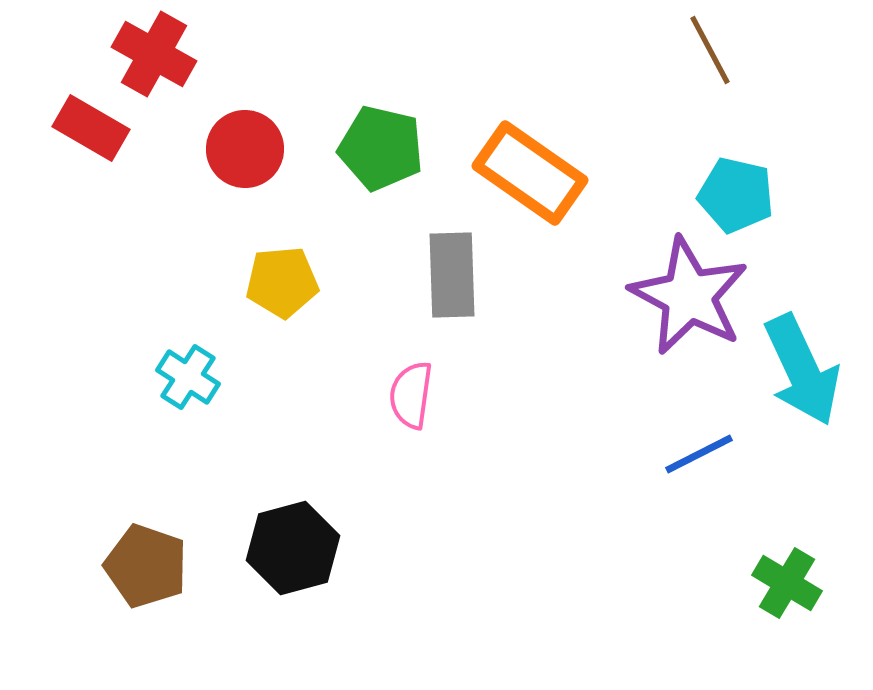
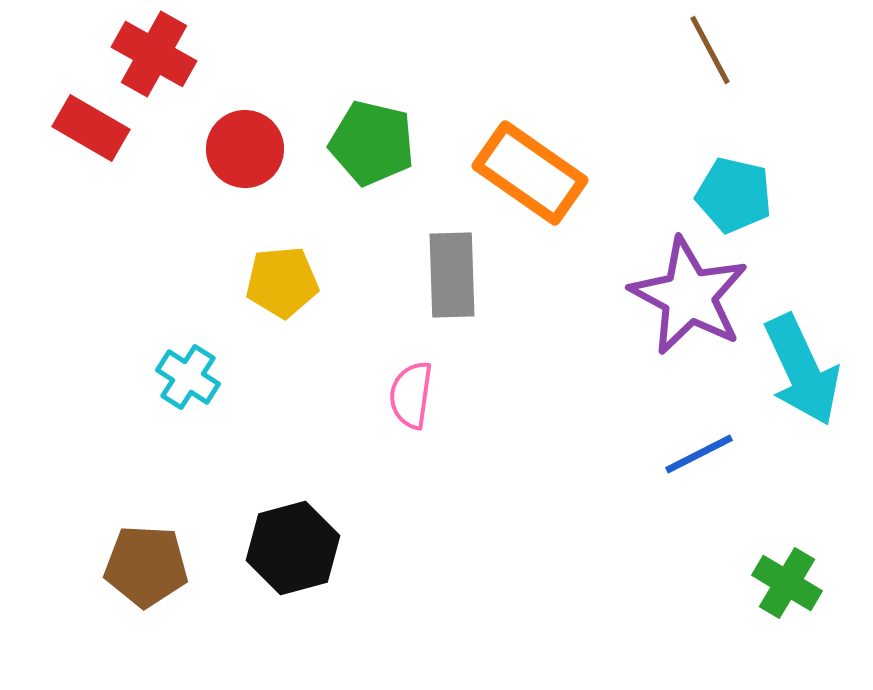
green pentagon: moved 9 px left, 5 px up
cyan pentagon: moved 2 px left
brown pentagon: rotated 16 degrees counterclockwise
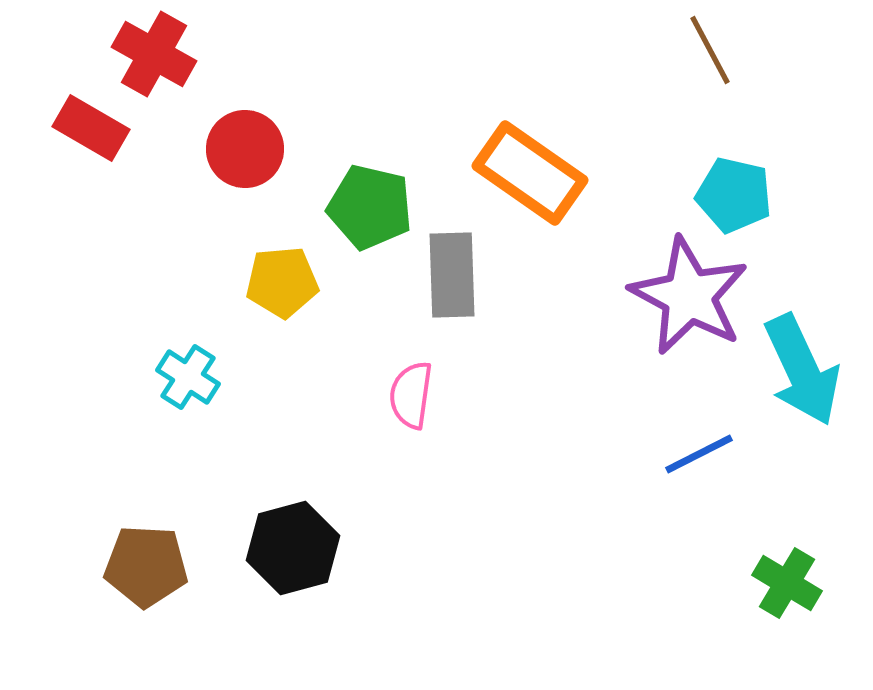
green pentagon: moved 2 px left, 64 px down
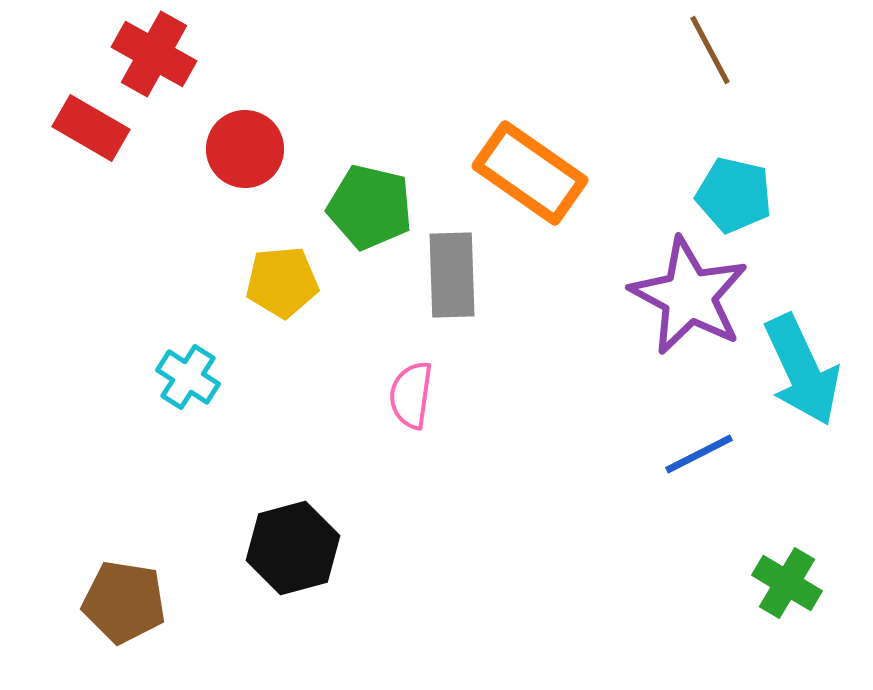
brown pentagon: moved 22 px left, 36 px down; rotated 6 degrees clockwise
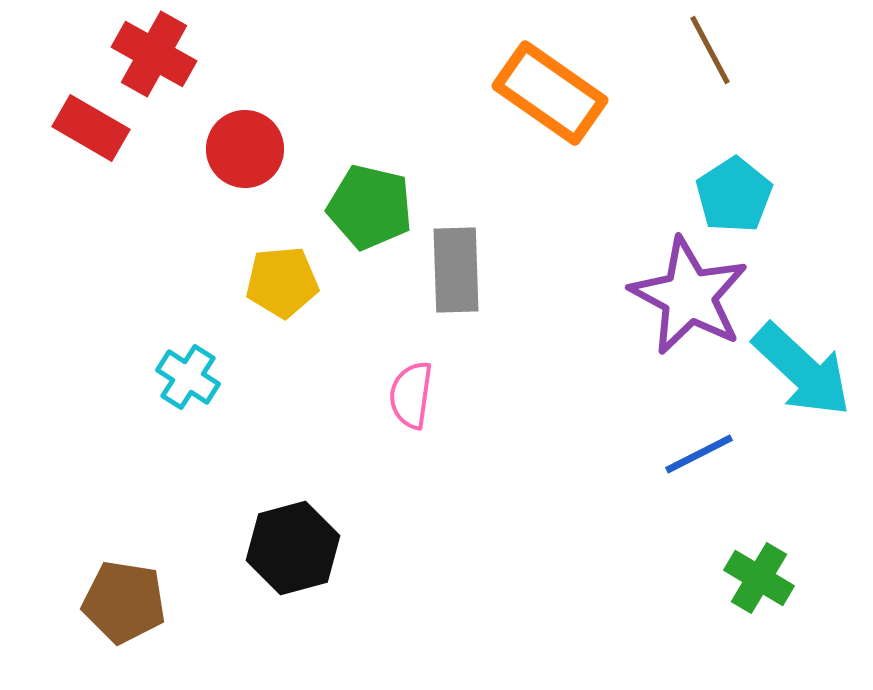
orange rectangle: moved 20 px right, 80 px up
cyan pentagon: rotated 26 degrees clockwise
gray rectangle: moved 4 px right, 5 px up
cyan arrow: rotated 22 degrees counterclockwise
green cross: moved 28 px left, 5 px up
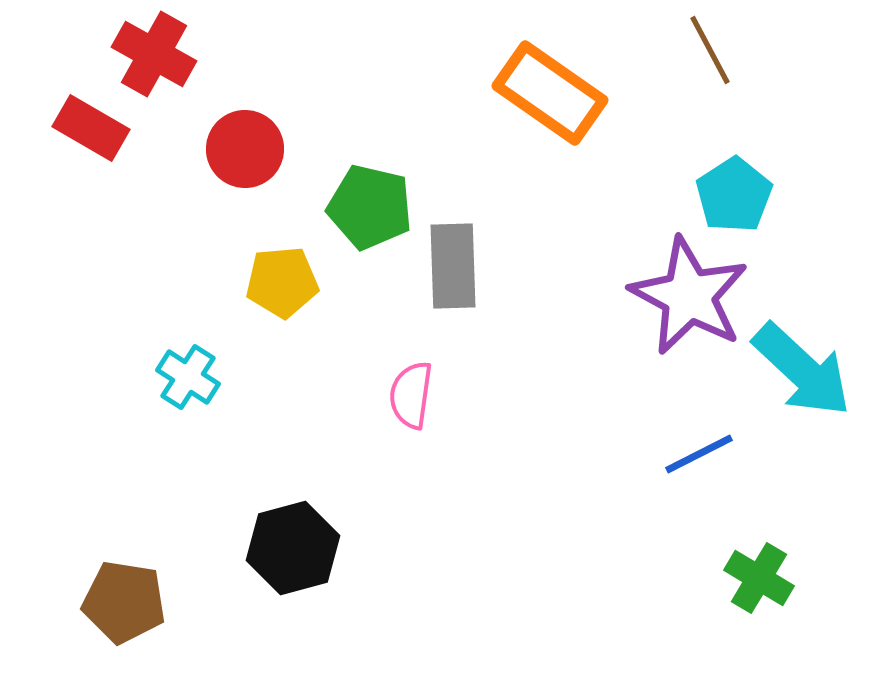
gray rectangle: moved 3 px left, 4 px up
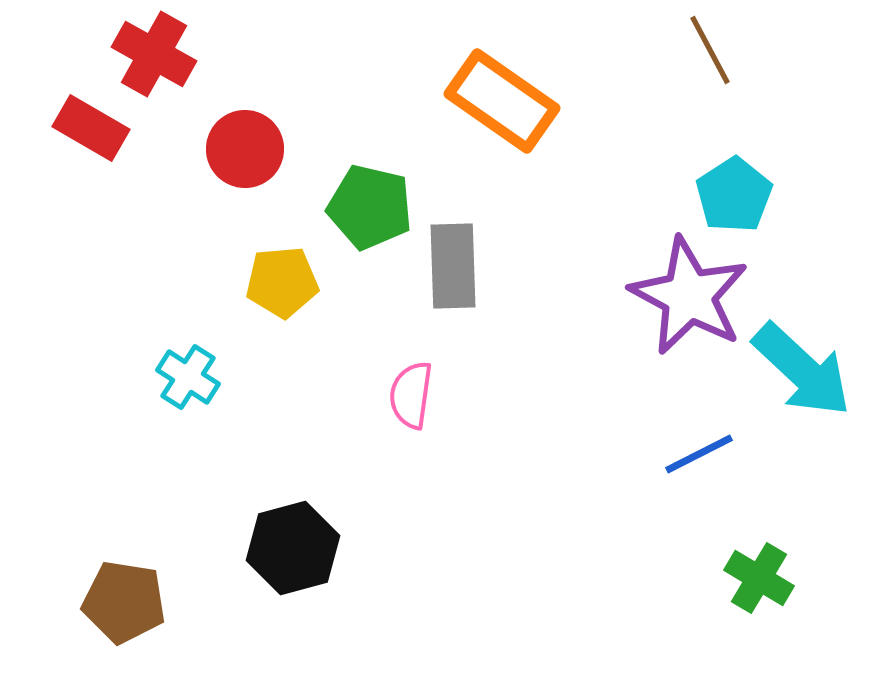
orange rectangle: moved 48 px left, 8 px down
